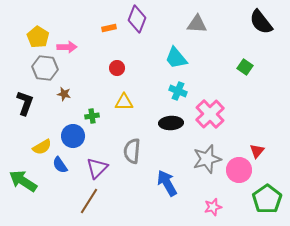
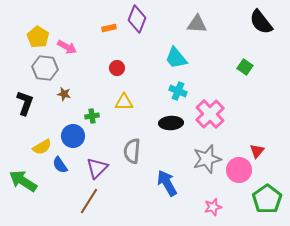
pink arrow: rotated 30 degrees clockwise
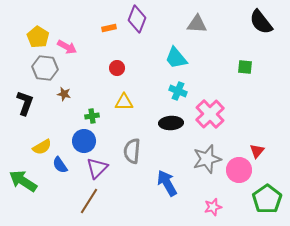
green square: rotated 28 degrees counterclockwise
blue circle: moved 11 px right, 5 px down
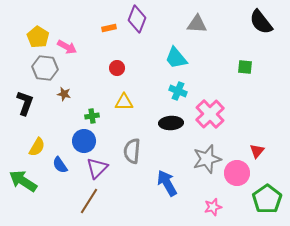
yellow semicircle: moved 5 px left; rotated 30 degrees counterclockwise
pink circle: moved 2 px left, 3 px down
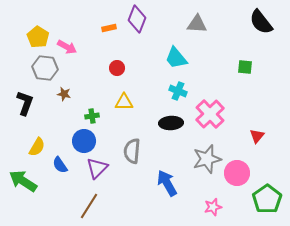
red triangle: moved 15 px up
brown line: moved 5 px down
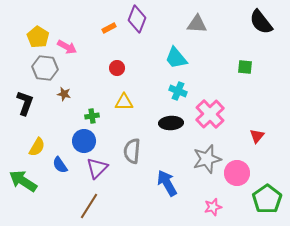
orange rectangle: rotated 16 degrees counterclockwise
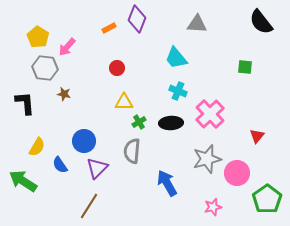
pink arrow: rotated 102 degrees clockwise
black L-shape: rotated 25 degrees counterclockwise
green cross: moved 47 px right, 6 px down; rotated 24 degrees counterclockwise
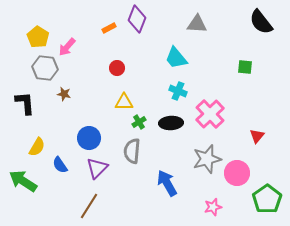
blue circle: moved 5 px right, 3 px up
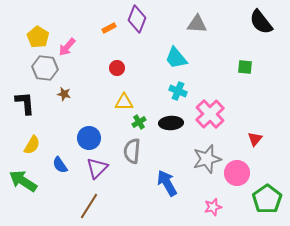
red triangle: moved 2 px left, 3 px down
yellow semicircle: moved 5 px left, 2 px up
